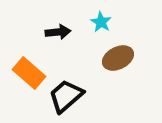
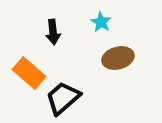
black arrow: moved 5 px left; rotated 90 degrees clockwise
brown ellipse: rotated 12 degrees clockwise
black trapezoid: moved 3 px left, 2 px down
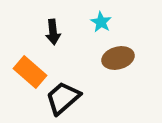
orange rectangle: moved 1 px right, 1 px up
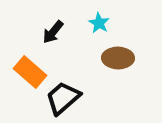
cyan star: moved 2 px left, 1 px down
black arrow: rotated 45 degrees clockwise
brown ellipse: rotated 16 degrees clockwise
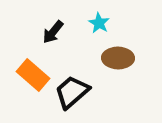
orange rectangle: moved 3 px right, 3 px down
black trapezoid: moved 9 px right, 6 px up
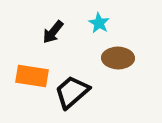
orange rectangle: moved 1 px left, 1 px down; rotated 32 degrees counterclockwise
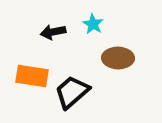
cyan star: moved 6 px left, 1 px down
black arrow: rotated 40 degrees clockwise
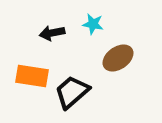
cyan star: rotated 20 degrees counterclockwise
black arrow: moved 1 px left, 1 px down
brown ellipse: rotated 36 degrees counterclockwise
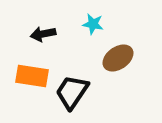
black arrow: moved 9 px left, 1 px down
black trapezoid: rotated 15 degrees counterclockwise
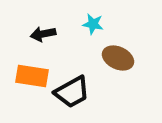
brown ellipse: rotated 60 degrees clockwise
black trapezoid: rotated 153 degrees counterclockwise
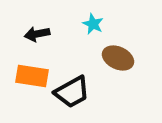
cyan star: rotated 15 degrees clockwise
black arrow: moved 6 px left
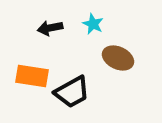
black arrow: moved 13 px right, 6 px up
